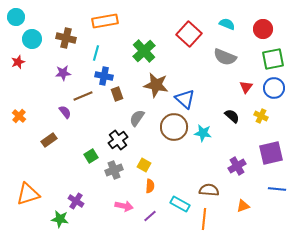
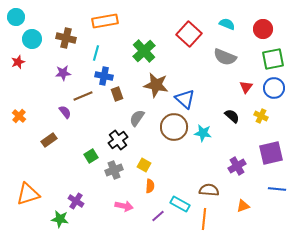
purple line at (150, 216): moved 8 px right
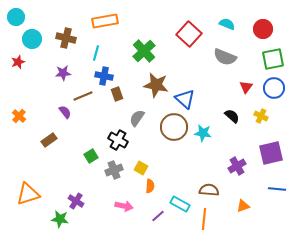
black cross at (118, 140): rotated 24 degrees counterclockwise
yellow square at (144, 165): moved 3 px left, 3 px down
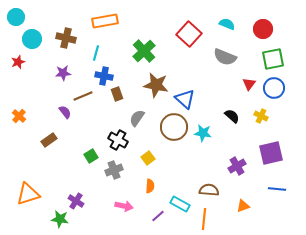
red triangle at (246, 87): moved 3 px right, 3 px up
yellow square at (141, 168): moved 7 px right, 10 px up; rotated 24 degrees clockwise
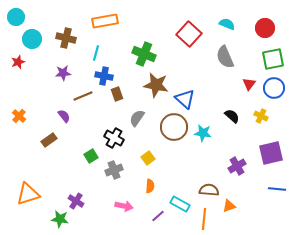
red circle at (263, 29): moved 2 px right, 1 px up
green cross at (144, 51): moved 3 px down; rotated 25 degrees counterclockwise
gray semicircle at (225, 57): rotated 45 degrees clockwise
purple semicircle at (65, 112): moved 1 px left, 4 px down
black cross at (118, 140): moved 4 px left, 2 px up
orange triangle at (243, 206): moved 14 px left
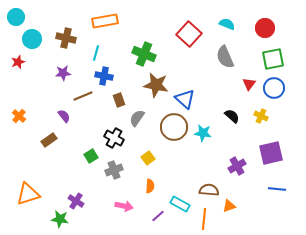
brown rectangle at (117, 94): moved 2 px right, 6 px down
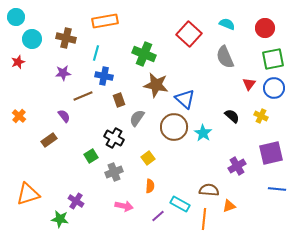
cyan star at (203, 133): rotated 24 degrees clockwise
gray cross at (114, 170): moved 2 px down
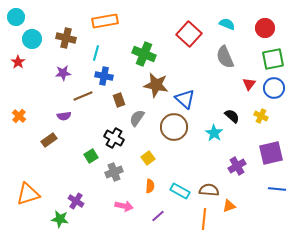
red star at (18, 62): rotated 16 degrees counterclockwise
purple semicircle at (64, 116): rotated 120 degrees clockwise
cyan star at (203, 133): moved 11 px right
cyan rectangle at (180, 204): moved 13 px up
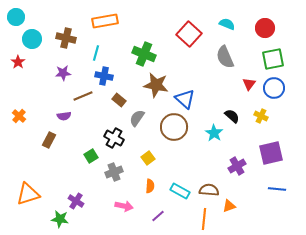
brown rectangle at (119, 100): rotated 32 degrees counterclockwise
brown rectangle at (49, 140): rotated 28 degrees counterclockwise
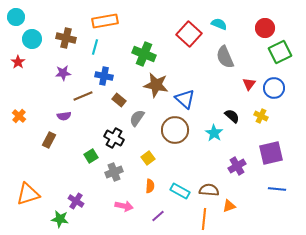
cyan semicircle at (227, 24): moved 8 px left
cyan line at (96, 53): moved 1 px left, 6 px up
green square at (273, 59): moved 7 px right, 7 px up; rotated 15 degrees counterclockwise
brown circle at (174, 127): moved 1 px right, 3 px down
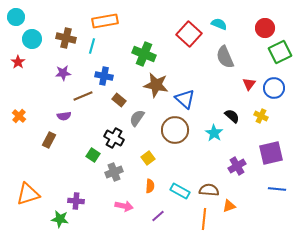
cyan line at (95, 47): moved 3 px left, 1 px up
green square at (91, 156): moved 2 px right, 1 px up; rotated 24 degrees counterclockwise
purple cross at (76, 201): rotated 28 degrees counterclockwise
